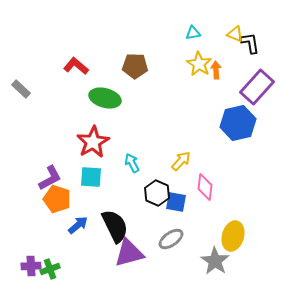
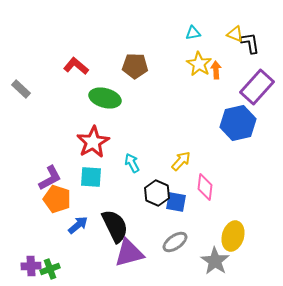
gray ellipse: moved 4 px right, 3 px down
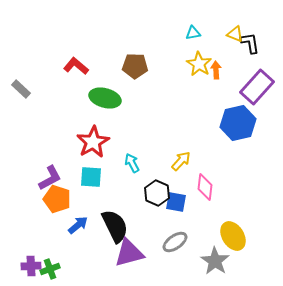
yellow ellipse: rotated 48 degrees counterclockwise
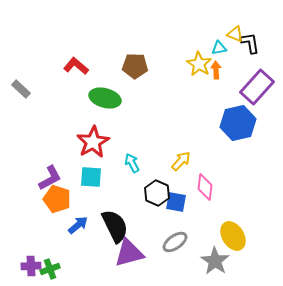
cyan triangle: moved 26 px right, 15 px down
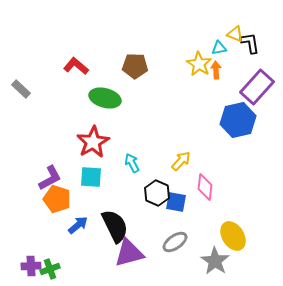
blue hexagon: moved 3 px up
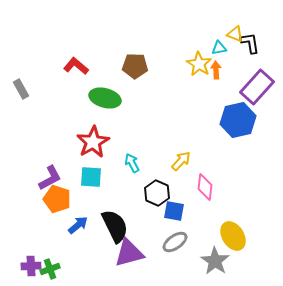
gray rectangle: rotated 18 degrees clockwise
blue square: moved 2 px left, 9 px down
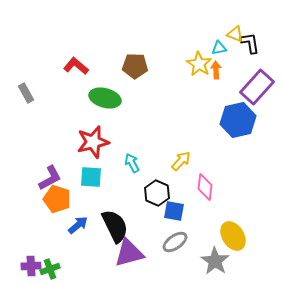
gray rectangle: moved 5 px right, 4 px down
red star: rotated 16 degrees clockwise
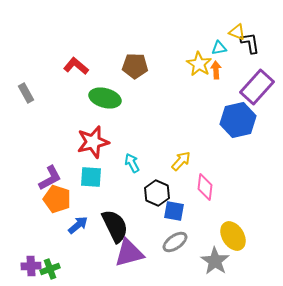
yellow triangle: moved 2 px right, 2 px up
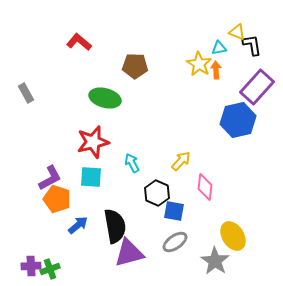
black L-shape: moved 2 px right, 2 px down
red L-shape: moved 3 px right, 24 px up
black semicircle: rotated 16 degrees clockwise
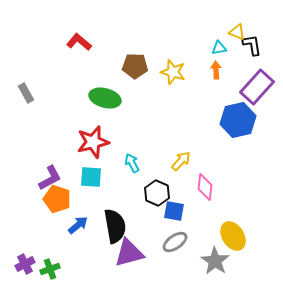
yellow star: moved 26 px left, 8 px down; rotated 15 degrees counterclockwise
purple cross: moved 6 px left, 2 px up; rotated 24 degrees counterclockwise
